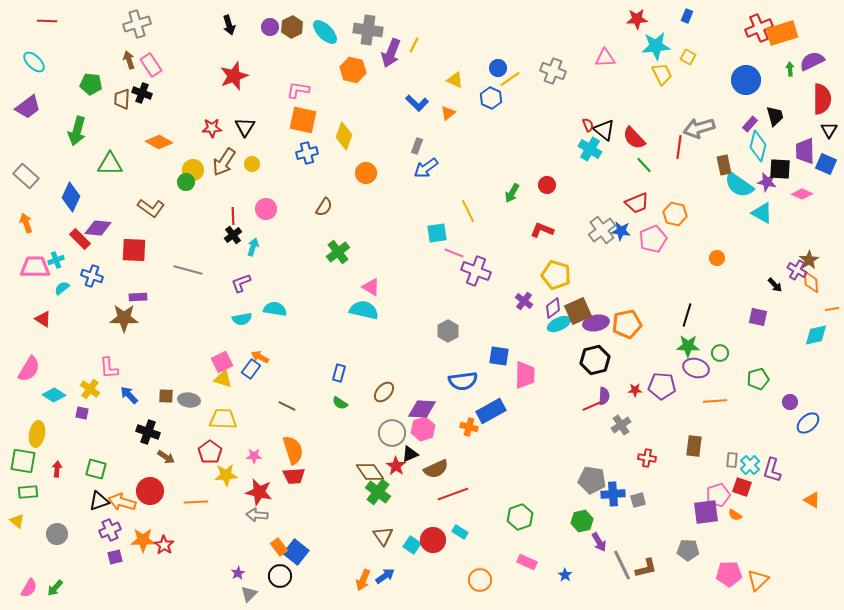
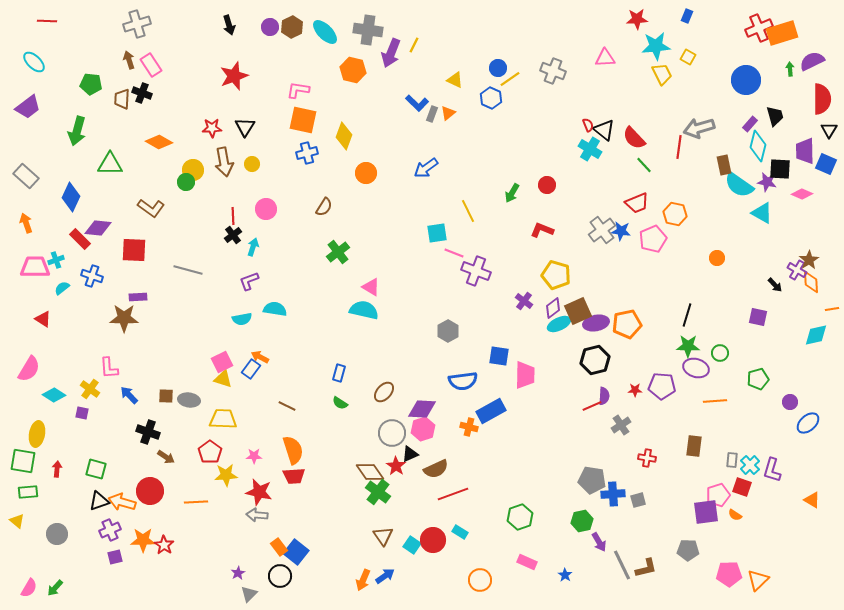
gray rectangle at (417, 146): moved 15 px right, 32 px up
brown arrow at (224, 162): rotated 44 degrees counterclockwise
purple L-shape at (241, 283): moved 8 px right, 2 px up
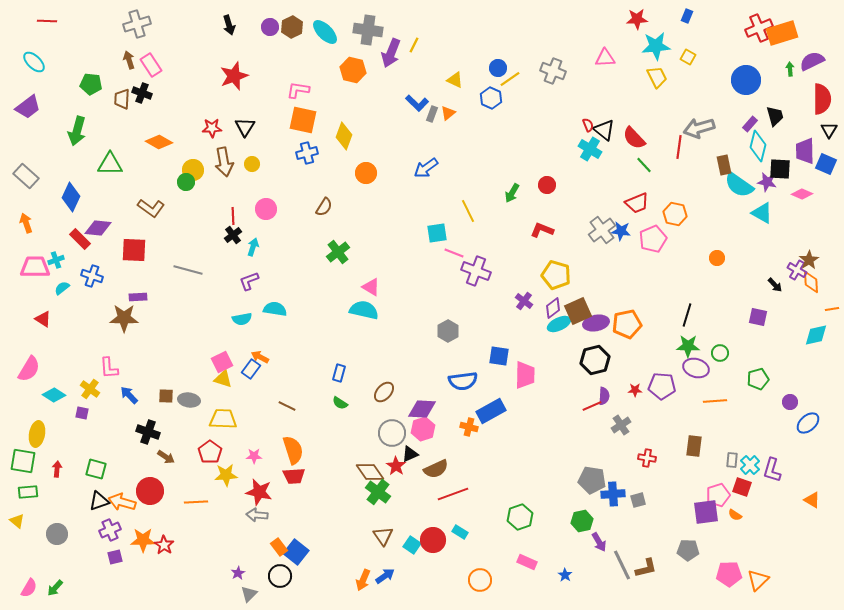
yellow trapezoid at (662, 74): moved 5 px left, 3 px down
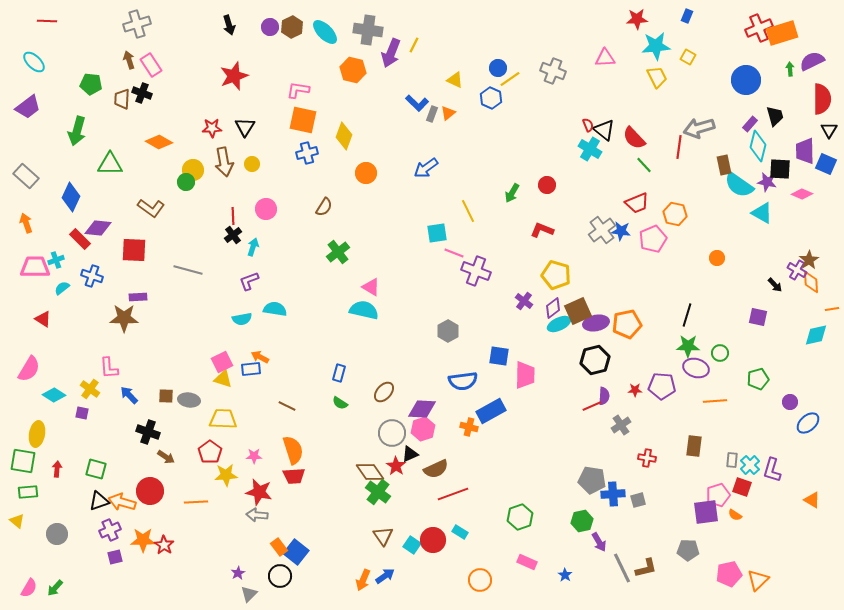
blue rectangle at (251, 369): rotated 48 degrees clockwise
gray line at (622, 565): moved 3 px down
pink pentagon at (729, 574): rotated 10 degrees counterclockwise
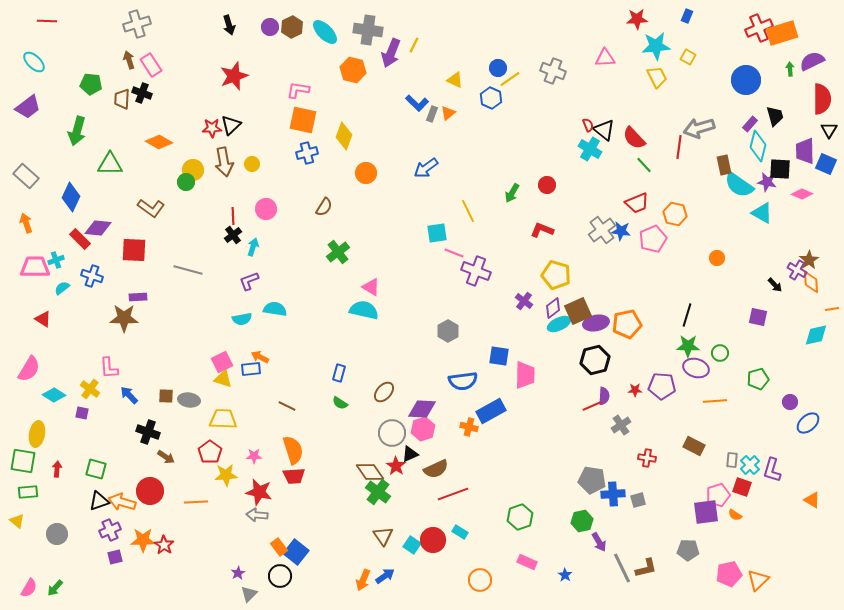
black triangle at (245, 127): moved 14 px left, 2 px up; rotated 15 degrees clockwise
brown rectangle at (694, 446): rotated 70 degrees counterclockwise
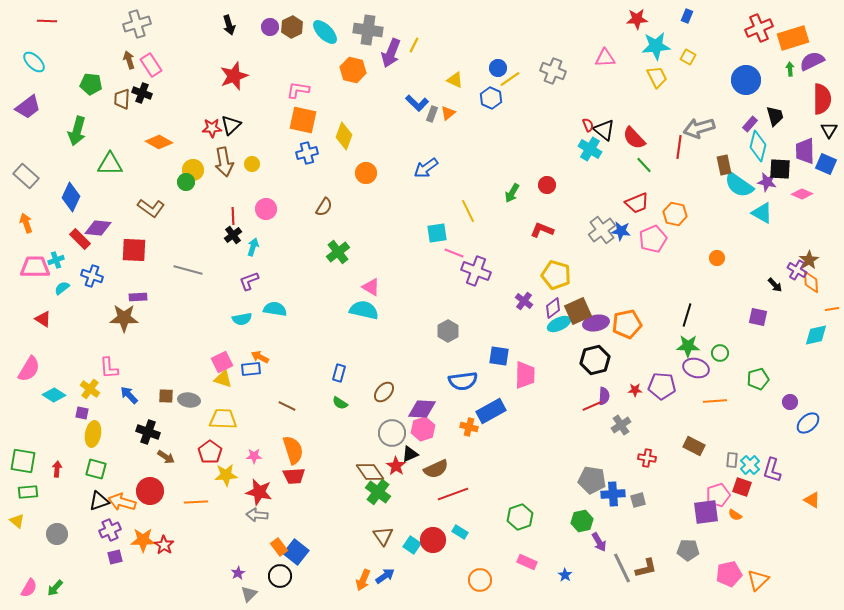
orange rectangle at (782, 33): moved 11 px right, 5 px down
yellow ellipse at (37, 434): moved 56 px right
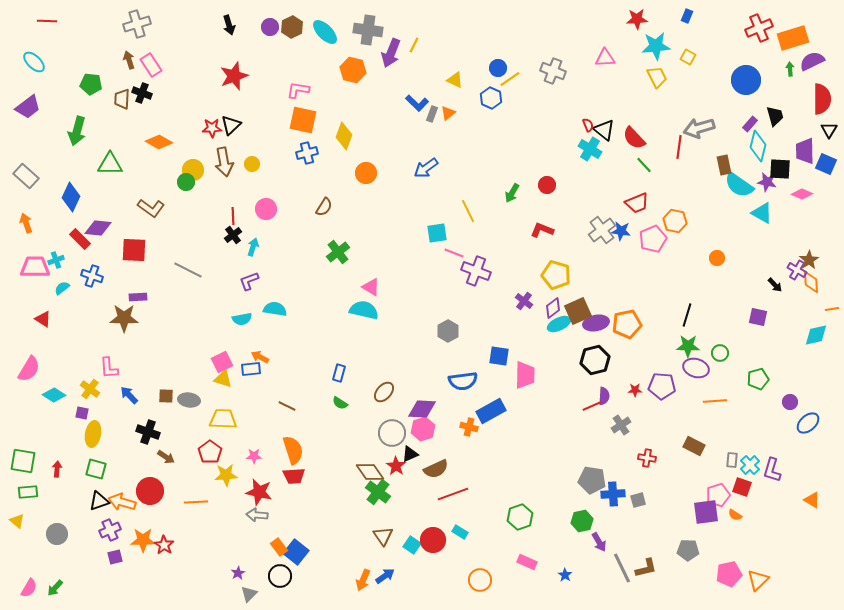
orange hexagon at (675, 214): moved 7 px down
gray line at (188, 270): rotated 12 degrees clockwise
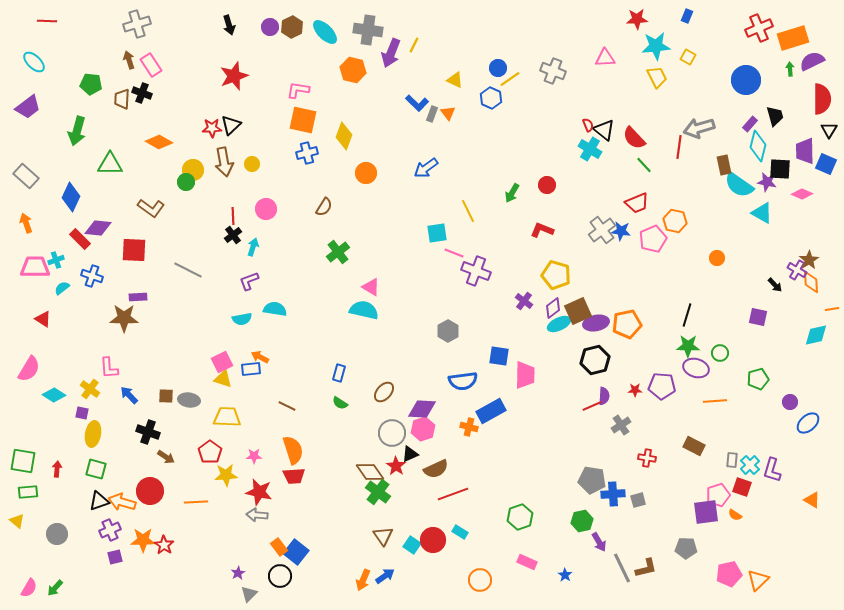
orange triangle at (448, 113): rotated 28 degrees counterclockwise
yellow trapezoid at (223, 419): moved 4 px right, 2 px up
gray pentagon at (688, 550): moved 2 px left, 2 px up
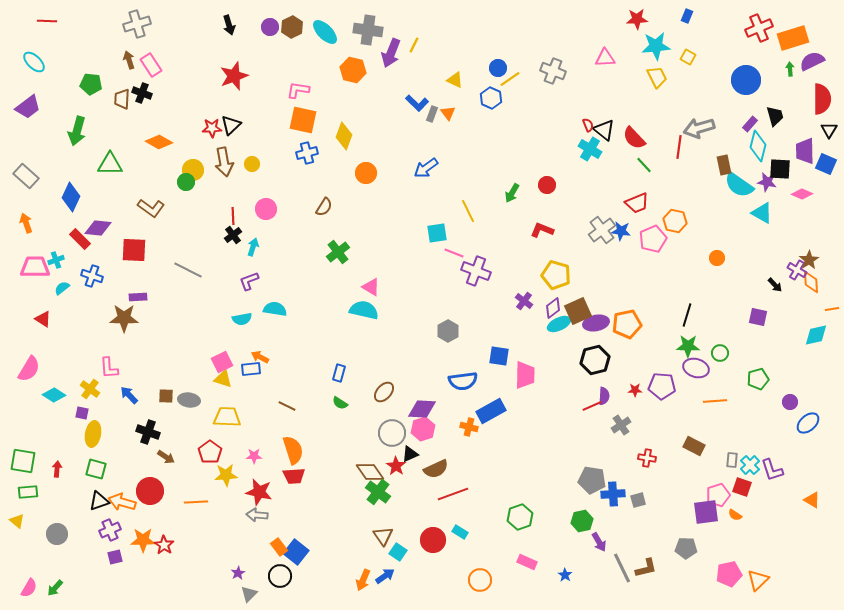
purple L-shape at (772, 470): rotated 35 degrees counterclockwise
cyan square at (412, 545): moved 14 px left, 7 px down
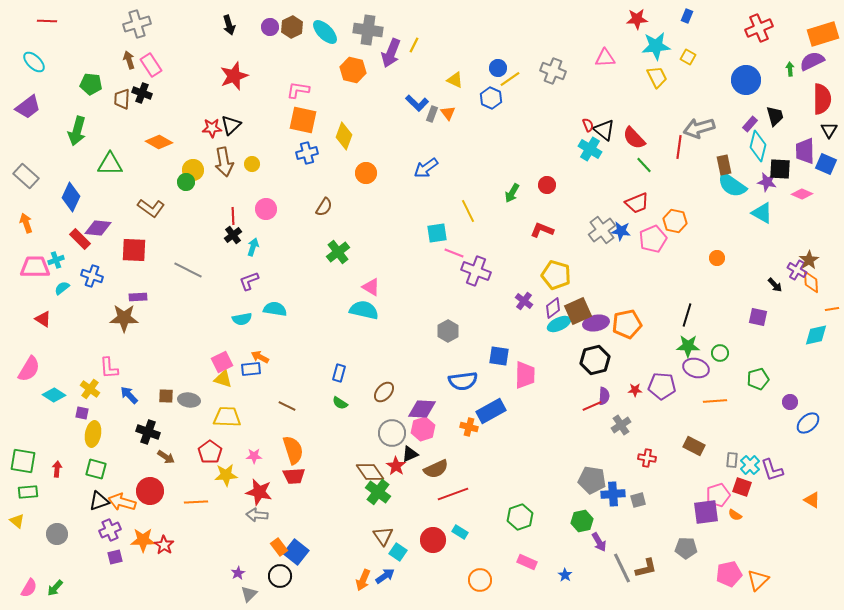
orange rectangle at (793, 38): moved 30 px right, 4 px up
cyan semicircle at (739, 185): moved 7 px left
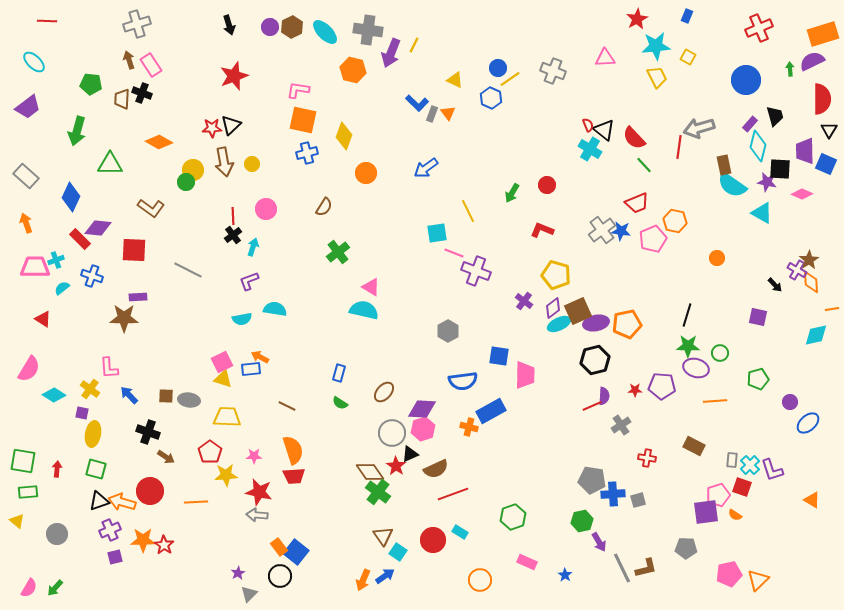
red star at (637, 19): rotated 25 degrees counterclockwise
green hexagon at (520, 517): moved 7 px left
